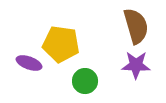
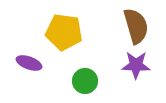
yellow pentagon: moved 3 px right, 12 px up
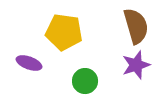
purple star: rotated 20 degrees counterclockwise
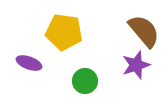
brown semicircle: moved 8 px right, 5 px down; rotated 24 degrees counterclockwise
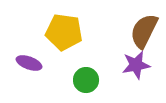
brown semicircle: rotated 114 degrees counterclockwise
purple star: rotated 8 degrees clockwise
green circle: moved 1 px right, 1 px up
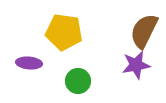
purple ellipse: rotated 15 degrees counterclockwise
green circle: moved 8 px left, 1 px down
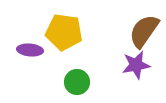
brown semicircle: rotated 9 degrees clockwise
purple ellipse: moved 1 px right, 13 px up
green circle: moved 1 px left, 1 px down
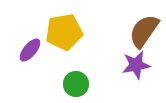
yellow pentagon: rotated 18 degrees counterclockwise
purple ellipse: rotated 55 degrees counterclockwise
green circle: moved 1 px left, 2 px down
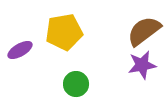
brown semicircle: rotated 18 degrees clockwise
purple ellipse: moved 10 px left; rotated 20 degrees clockwise
purple star: moved 6 px right
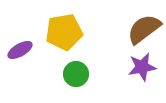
brown semicircle: moved 2 px up
purple star: moved 2 px down
green circle: moved 10 px up
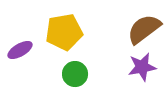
green circle: moved 1 px left
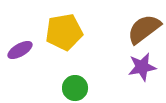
green circle: moved 14 px down
